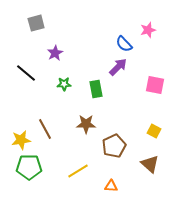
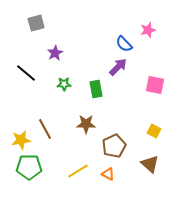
orange triangle: moved 3 px left, 12 px up; rotated 24 degrees clockwise
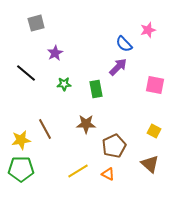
green pentagon: moved 8 px left, 2 px down
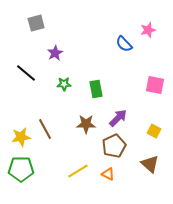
purple arrow: moved 51 px down
yellow star: moved 3 px up
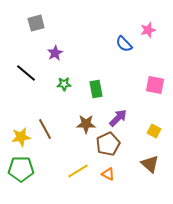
brown pentagon: moved 6 px left, 2 px up
